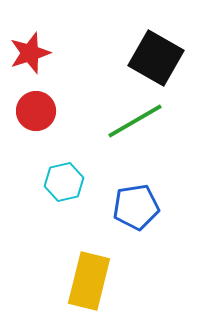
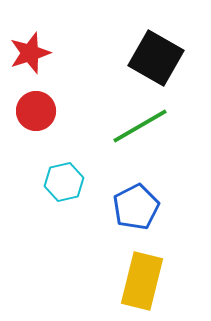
green line: moved 5 px right, 5 px down
blue pentagon: rotated 18 degrees counterclockwise
yellow rectangle: moved 53 px right
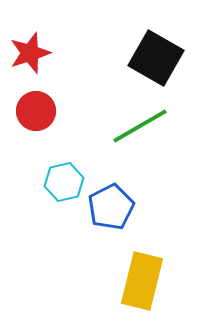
blue pentagon: moved 25 px left
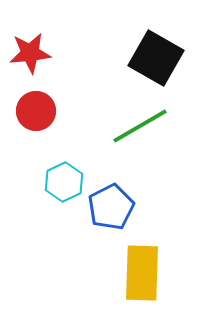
red star: rotated 12 degrees clockwise
cyan hexagon: rotated 12 degrees counterclockwise
yellow rectangle: moved 8 px up; rotated 12 degrees counterclockwise
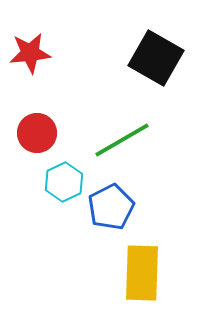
red circle: moved 1 px right, 22 px down
green line: moved 18 px left, 14 px down
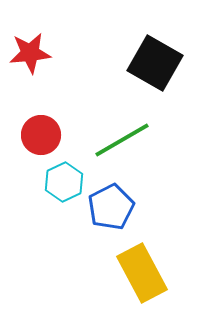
black square: moved 1 px left, 5 px down
red circle: moved 4 px right, 2 px down
yellow rectangle: rotated 30 degrees counterclockwise
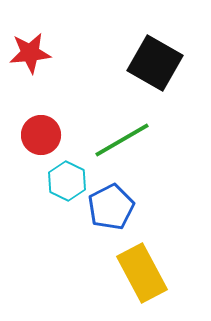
cyan hexagon: moved 3 px right, 1 px up; rotated 9 degrees counterclockwise
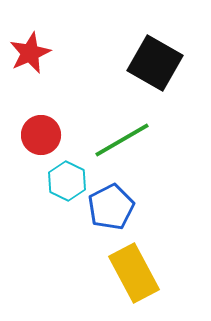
red star: rotated 18 degrees counterclockwise
yellow rectangle: moved 8 px left
